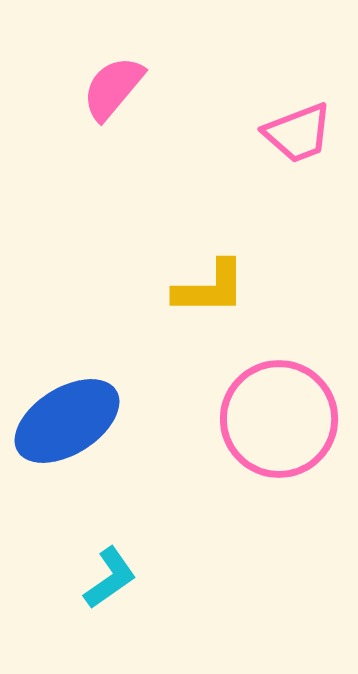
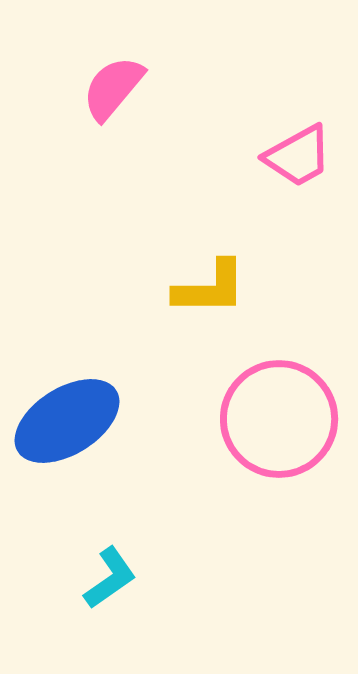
pink trapezoid: moved 23 px down; rotated 8 degrees counterclockwise
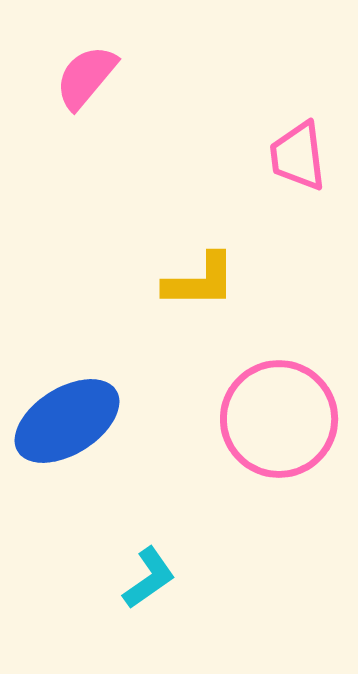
pink semicircle: moved 27 px left, 11 px up
pink trapezoid: rotated 112 degrees clockwise
yellow L-shape: moved 10 px left, 7 px up
cyan L-shape: moved 39 px right
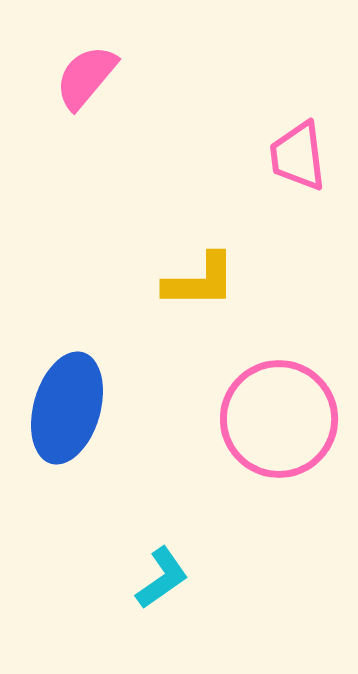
blue ellipse: moved 13 px up; rotated 42 degrees counterclockwise
cyan L-shape: moved 13 px right
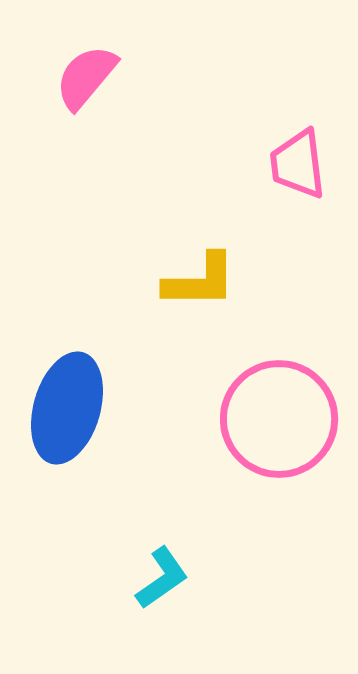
pink trapezoid: moved 8 px down
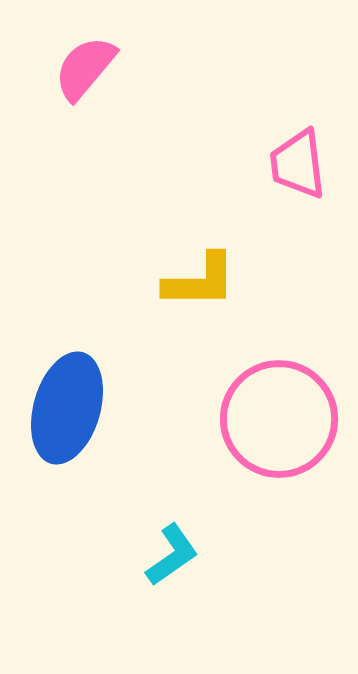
pink semicircle: moved 1 px left, 9 px up
cyan L-shape: moved 10 px right, 23 px up
